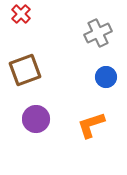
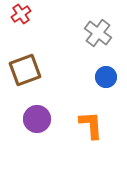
red cross: rotated 12 degrees clockwise
gray cross: rotated 28 degrees counterclockwise
purple circle: moved 1 px right
orange L-shape: rotated 104 degrees clockwise
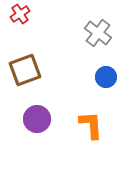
red cross: moved 1 px left
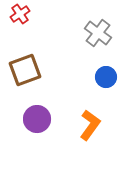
orange L-shape: moved 1 px left; rotated 40 degrees clockwise
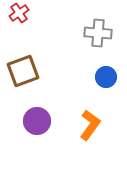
red cross: moved 1 px left, 1 px up
gray cross: rotated 32 degrees counterclockwise
brown square: moved 2 px left, 1 px down
purple circle: moved 2 px down
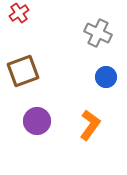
gray cross: rotated 20 degrees clockwise
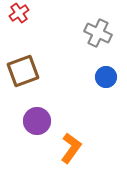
orange L-shape: moved 19 px left, 23 px down
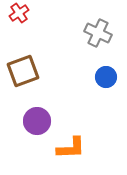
orange L-shape: rotated 52 degrees clockwise
